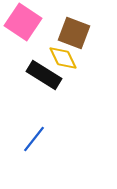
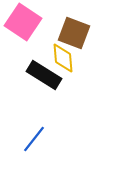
yellow diamond: rotated 20 degrees clockwise
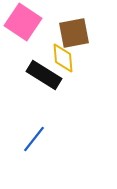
brown square: rotated 32 degrees counterclockwise
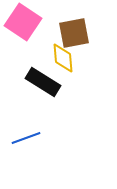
black rectangle: moved 1 px left, 7 px down
blue line: moved 8 px left, 1 px up; rotated 32 degrees clockwise
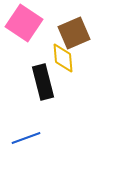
pink square: moved 1 px right, 1 px down
brown square: rotated 12 degrees counterclockwise
black rectangle: rotated 44 degrees clockwise
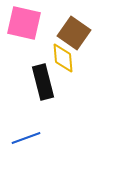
pink square: rotated 21 degrees counterclockwise
brown square: rotated 32 degrees counterclockwise
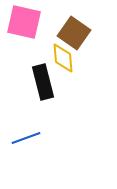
pink square: moved 1 px up
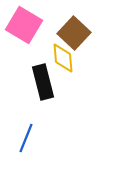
pink square: moved 3 px down; rotated 18 degrees clockwise
brown square: rotated 8 degrees clockwise
blue line: rotated 48 degrees counterclockwise
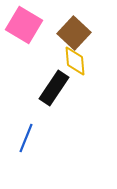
yellow diamond: moved 12 px right, 3 px down
black rectangle: moved 11 px right, 6 px down; rotated 48 degrees clockwise
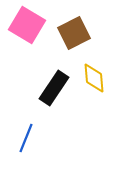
pink square: moved 3 px right
brown square: rotated 20 degrees clockwise
yellow diamond: moved 19 px right, 17 px down
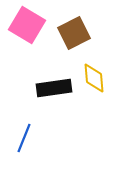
black rectangle: rotated 48 degrees clockwise
blue line: moved 2 px left
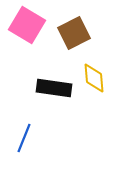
black rectangle: rotated 16 degrees clockwise
